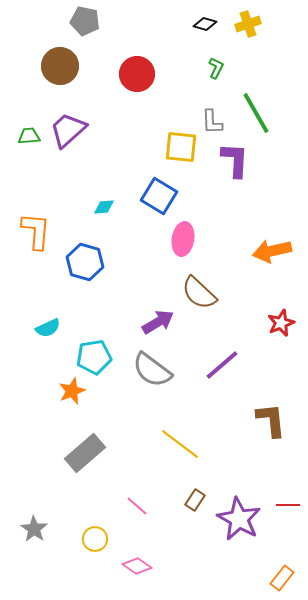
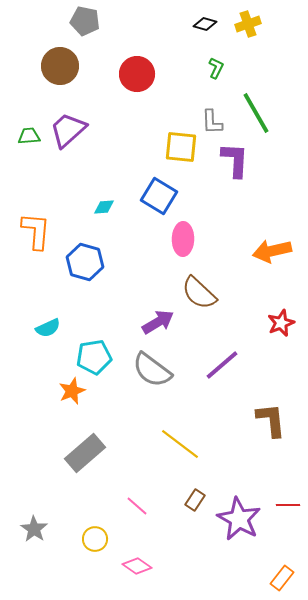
pink ellipse: rotated 8 degrees counterclockwise
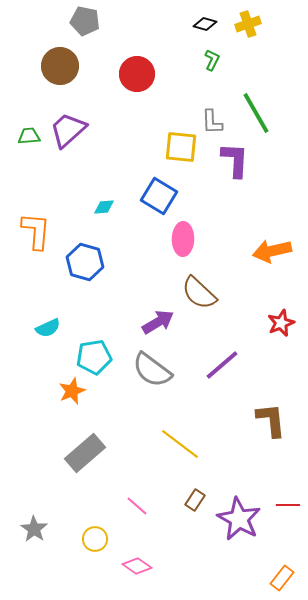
green L-shape: moved 4 px left, 8 px up
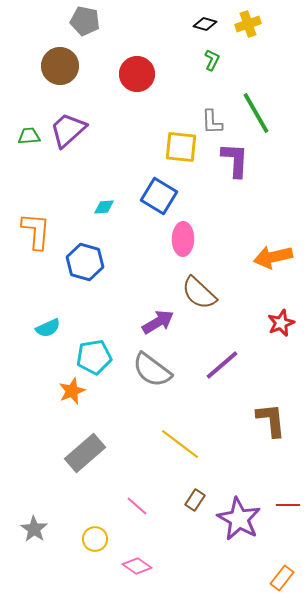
orange arrow: moved 1 px right, 6 px down
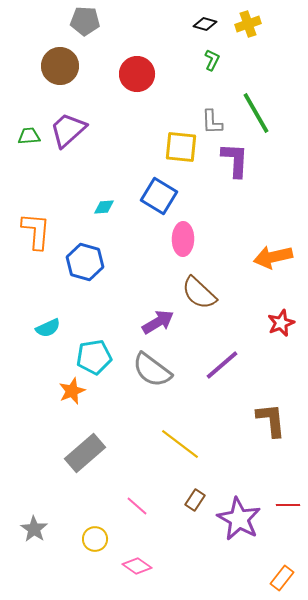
gray pentagon: rotated 8 degrees counterclockwise
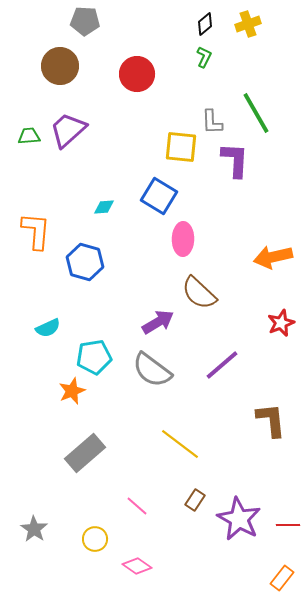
black diamond: rotated 55 degrees counterclockwise
green L-shape: moved 8 px left, 3 px up
red line: moved 20 px down
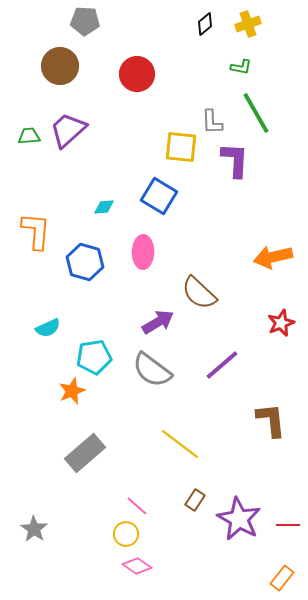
green L-shape: moved 37 px right, 10 px down; rotated 75 degrees clockwise
pink ellipse: moved 40 px left, 13 px down
yellow circle: moved 31 px right, 5 px up
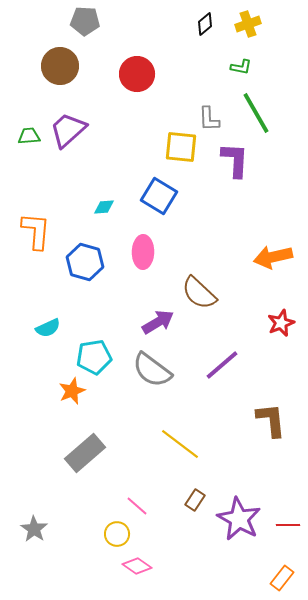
gray L-shape: moved 3 px left, 3 px up
yellow circle: moved 9 px left
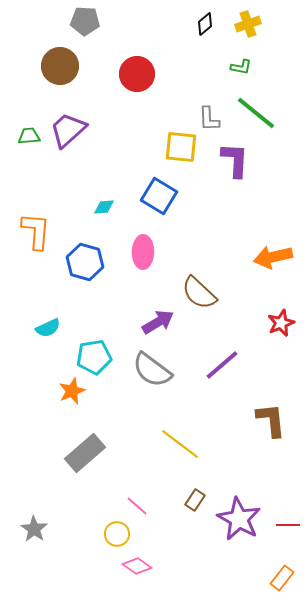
green line: rotated 21 degrees counterclockwise
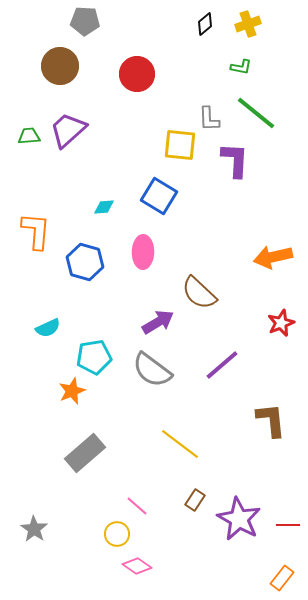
yellow square: moved 1 px left, 2 px up
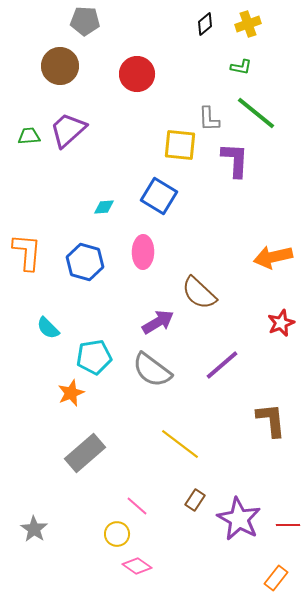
orange L-shape: moved 9 px left, 21 px down
cyan semicircle: rotated 70 degrees clockwise
orange star: moved 1 px left, 2 px down
orange rectangle: moved 6 px left
